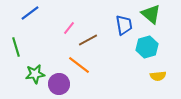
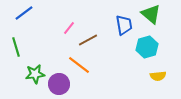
blue line: moved 6 px left
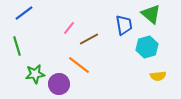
brown line: moved 1 px right, 1 px up
green line: moved 1 px right, 1 px up
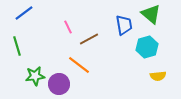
pink line: moved 1 px left, 1 px up; rotated 64 degrees counterclockwise
green star: moved 2 px down
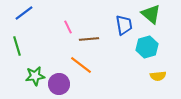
brown line: rotated 24 degrees clockwise
orange line: moved 2 px right
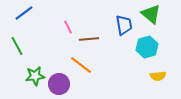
green line: rotated 12 degrees counterclockwise
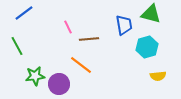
green triangle: rotated 25 degrees counterclockwise
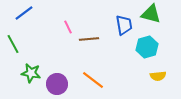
green line: moved 4 px left, 2 px up
orange line: moved 12 px right, 15 px down
green star: moved 4 px left, 3 px up; rotated 18 degrees clockwise
purple circle: moved 2 px left
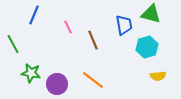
blue line: moved 10 px right, 2 px down; rotated 30 degrees counterclockwise
brown line: moved 4 px right, 1 px down; rotated 72 degrees clockwise
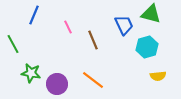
blue trapezoid: rotated 15 degrees counterclockwise
